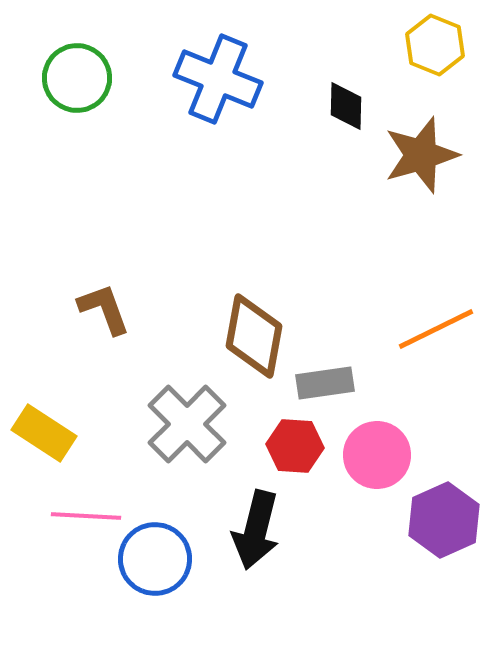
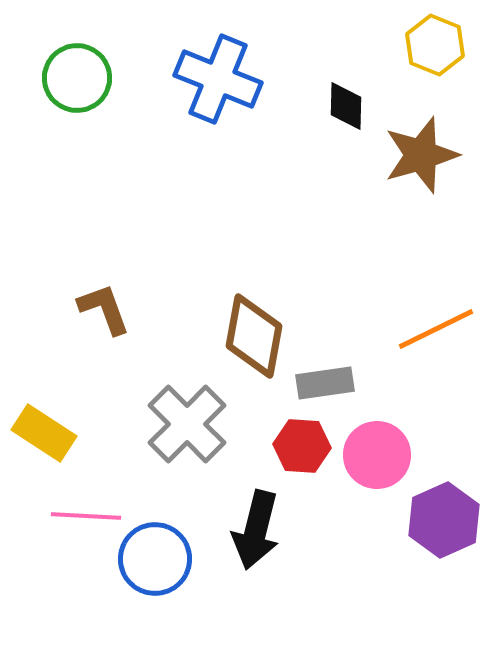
red hexagon: moved 7 px right
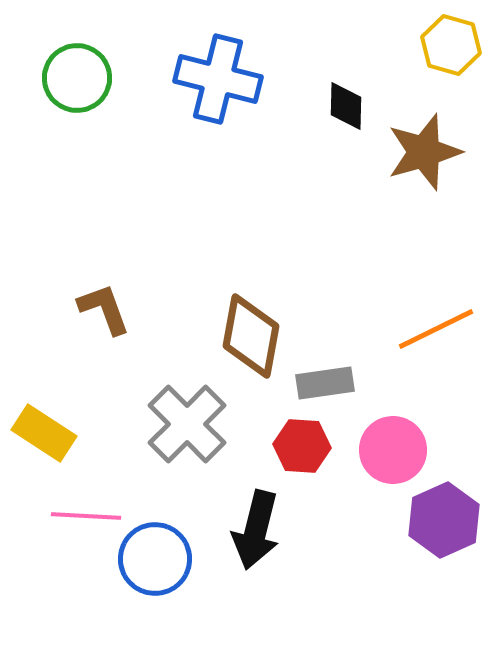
yellow hexagon: moved 16 px right; rotated 6 degrees counterclockwise
blue cross: rotated 8 degrees counterclockwise
brown star: moved 3 px right, 3 px up
brown diamond: moved 3 px left
pink circle: moved 16 px right, 5 px up
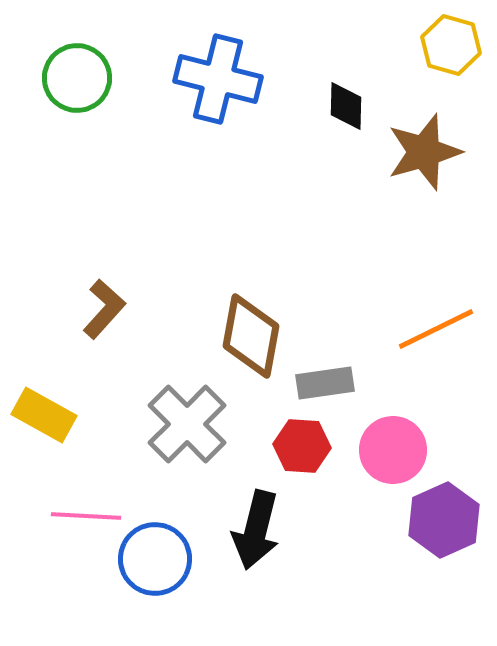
brown L-shape: rotated 62 degrees clockwise
yellow rectangle: moved 18 px up; rotated 4 degrees counterclockwise
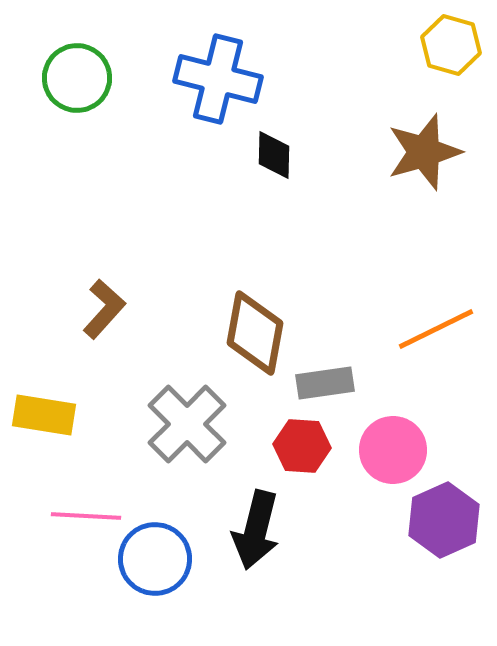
black diamond: moved 72 px left, 49 px down
brown diamond: moved 4 px right, 3 px up
yellow rectangle: rotated 20 degrees counterclockwise
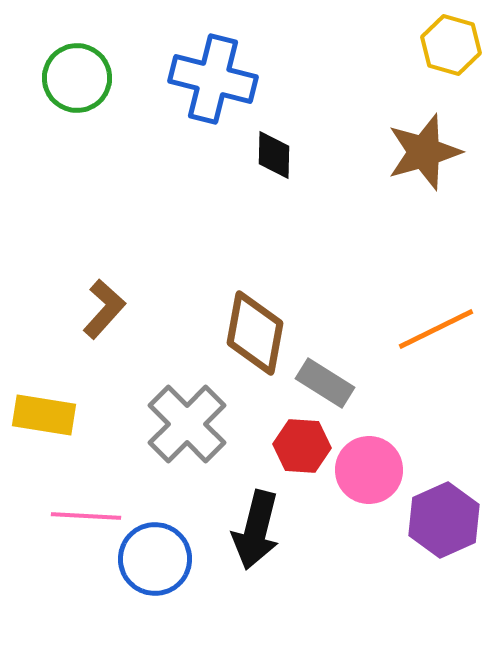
blue cross: moved 5 px left
gray rectangle: rotated 40 degrees clockwise
pink circle: moved 24 px left, 20 px down
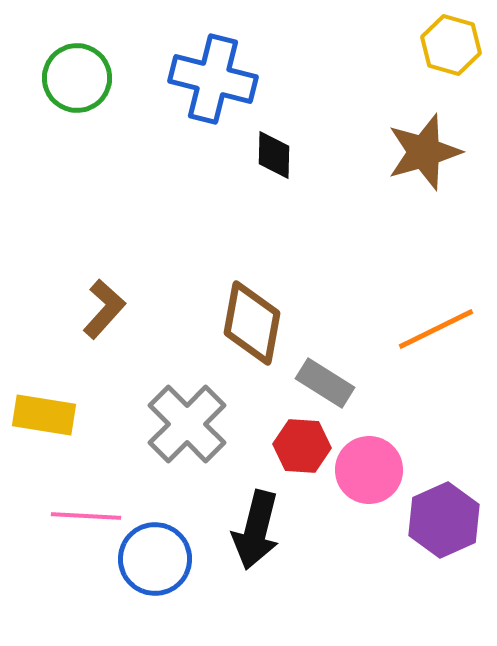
brown diamond: moved 3 px left, 10 px up
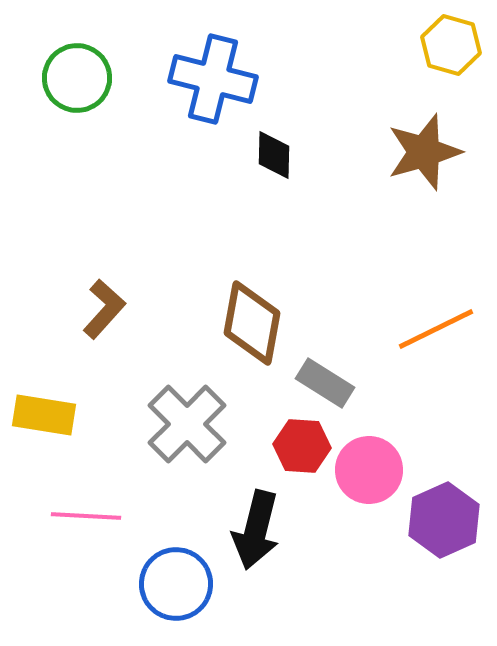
blue circle: moved 21 px right, 25 px down
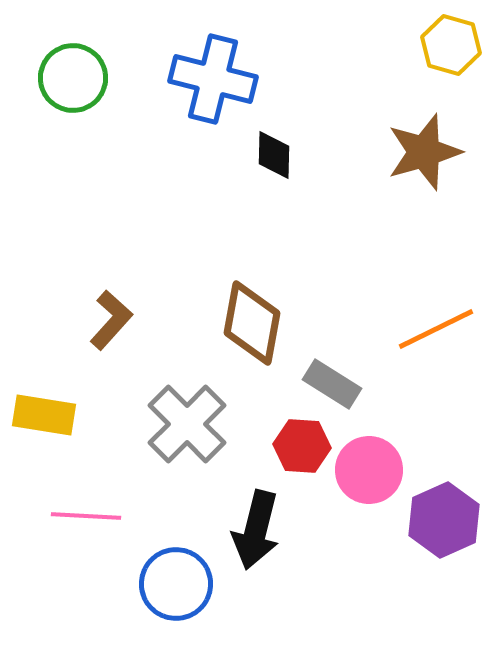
green circle: moved 4 px left
brown L-shape: moved 7 px right, 11 px down
gray rectangle: moved 7 px right, 1 px down
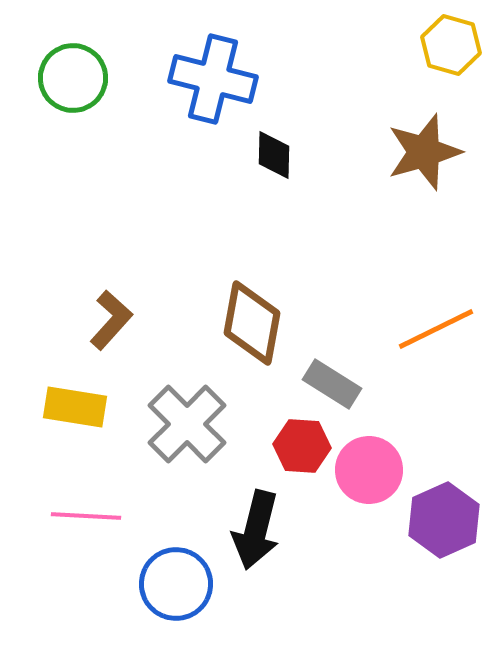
yellow rectangle: moved 31 px right, 8 px up
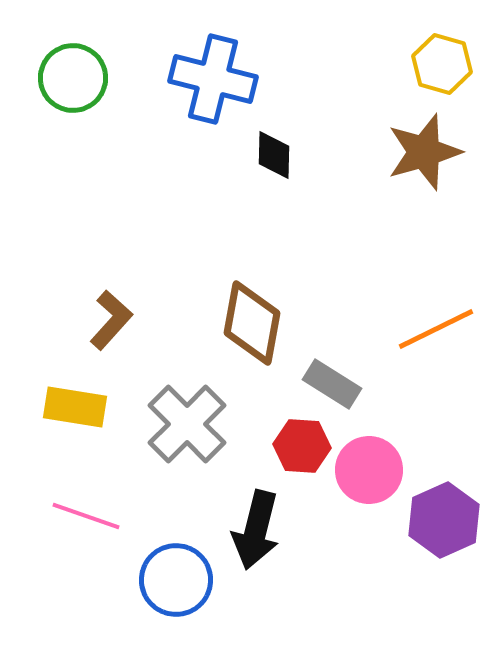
yellow hexagon: moved 9 px left, 19 px down
pink line: rotated 16 degrees clockwise
blue circle: moved 4 px up
